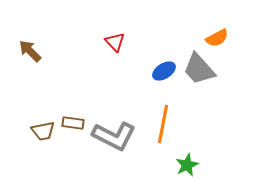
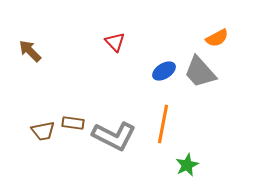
gray trapezoid: moved 1 px right, 3 px down
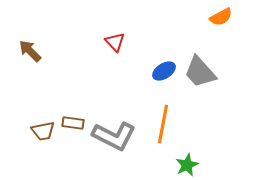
orange semicircle: moved 4 px right, 21 px up
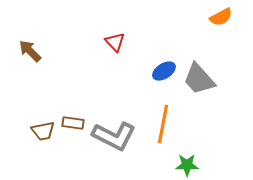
gray trapezoid: moved 1 px left, 7 px down
green star: rotated 25 degrees clockwise
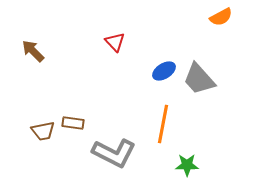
brown arrow: moved 3 px right
gray L-shape: moved 17 px down
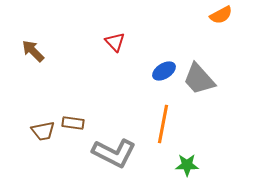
orange semicircle: moved 2 px up
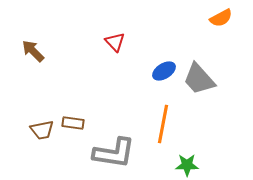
orange semicircle: moved 3 px down
brown trapezoid: moved 1 px left, 1 px up
gray L-shape: rotated 18 degrees counterclockwise
